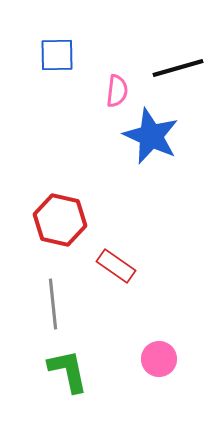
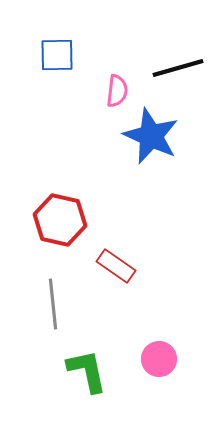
green L-shape: moved 19 px right
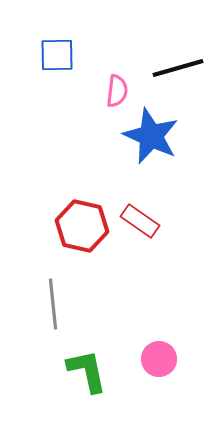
red hexagon: moved 22 px right, 6 px down
red rectangle: moved 24 px right, 45 px up
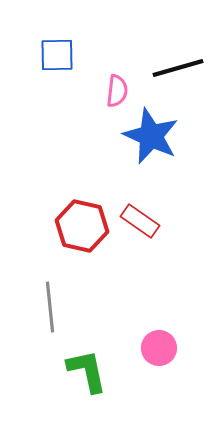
gray line: moved 3 px left, 3 px down
pink circle: moved 11 px up
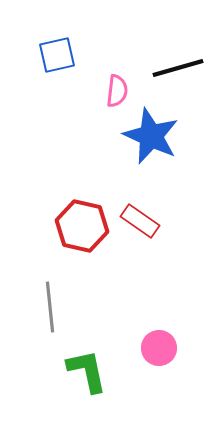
blue square: rotated 12 degrees counterclockwise
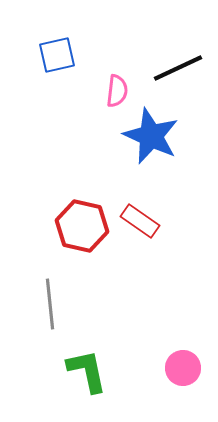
black line: rotated 9 degrees counterclockwise
gray line: moved 3 px up
pink circle: moved 24 px right, 20 px down
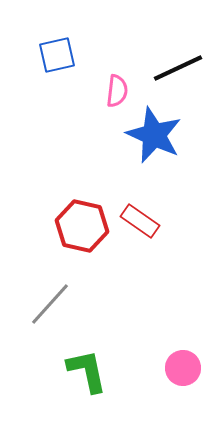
blue star: moved 3 px right, 1 px up
gray line: rotated 48 degrees clockwise
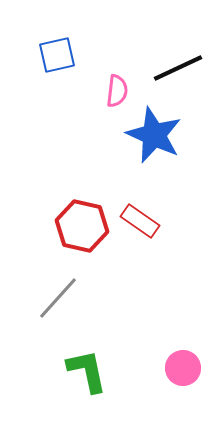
gray line: moved 8 px right, 6 px up
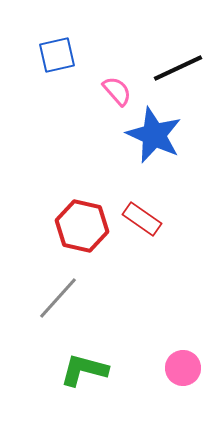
pink semicircle: rotated 48 degrees counterclockwise
red rectangle: moved 2 px right, 2 px up
green L-shape: moved 3 px left, 1 px up; rotated 63 degrees counterclockwise
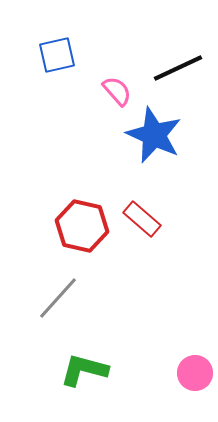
red rectangle: rotated 6 degrees clockwise
pink circle: moved 12 px right, 5 px down
